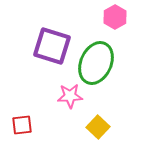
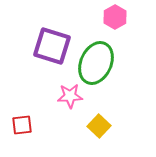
yellow square: moved 1 px right, 1 px up
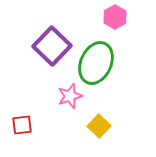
purple square: rotated 27 degrees clockwise
pink star: rotated 15 degrees counterclockwise
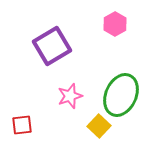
pink hexagon: moved 7 px down
purple square: rotated 15 degrees clockwise
green ellipse: moved 25 px right, 32 px down
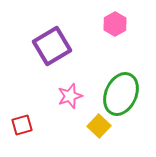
green ellipse: moved 1 px up
red square: rotated 10 degrees counterclockwise
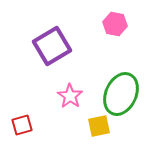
pink hexagon: rotated 20 degrees counterclockwise
pink star: rotated 20 degrees counterclockwise
yellow square: rotated 35 degrees clockwise
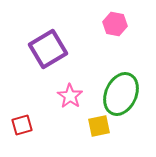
purple square: moved 4 px left, 3 px down
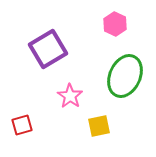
pink hexagon: rotated 15 degrees clockwise
green ellipse: moved 4 px right, 18 px up
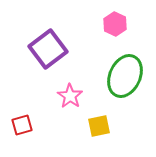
purple square: rotated 6 degrees counterclockwise
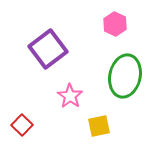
green ellipse: rotated 12 degrees counterclockwise
red square: rotated 30 degrees counterclockwise
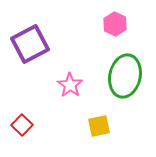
purple square: moved 18 px left, 5 px up; rotated 9 degrees clockwise
pink star: moved 11 px up
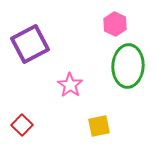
green ellipse: moved 3 px right, 10 px up; rotated 9 degrees counterclockwise
